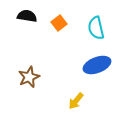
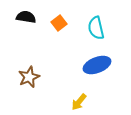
black semicircle: moved 1 px left, 1 px down
yellow arrow: moved 3 px right, 1 px down
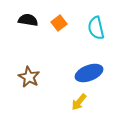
black semicircle: moved 2 px right, 3 px down
blue ellipse: moved 8 px left, 8 px down
brown star: rotated 20 degrees counterclockwise
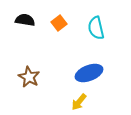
black semicircle: moved 3 px left
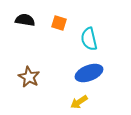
orange square: rotated 35 degrees counterclockwise
cyan semicircle: moved 7 px left, 11 px down
yellow arrow: rotated 18 degrees clockwise
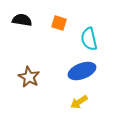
black semicircle: moved 3 px left
blue ellipse: moved 7 px left, 2 px up
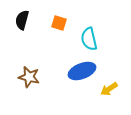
black semicircle: rotated 84 degrees counterclockwise
brown star: rotated 15 degrees counterclockwise
yellow arrow: moved 30 px right, 13 px up
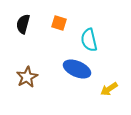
black semicircle: moved 1 px right, 4 px down
cyan semicircle: moved 1 px down
blue ellipse: moved 5 px left, 2 px up; rotated 44 degrees clockwise
brown star: moved 2 px left; rotated 30 degrees clockwise
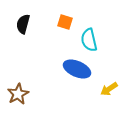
orange square: moved 6 px right, 1 px up
brown star: moved 9 px left, 17 px down
